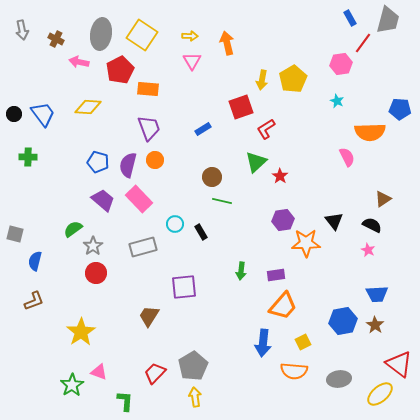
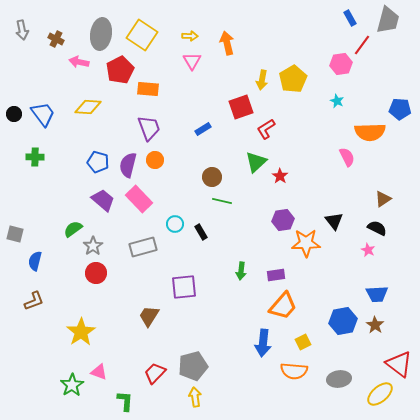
red line at (363, 43): moved 1 px left, 2 px down
green cross at (28, 157): moved 7 px right
black semicircle at (372, 225): moved 5 px right, 3 px down
gray pentagon at (193, 366): rotated 16 degrees clockwise
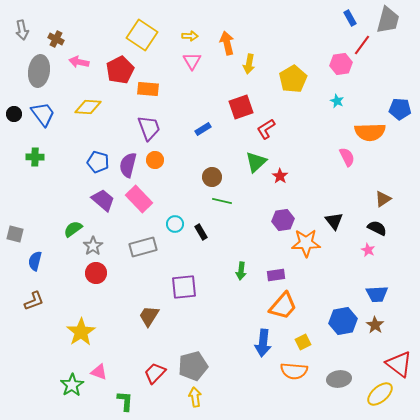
gray ellipse at (101, 34): moved 62 px left, 37 px down
yellow arrow at (262, 80): moved 13 px left, 16 px up
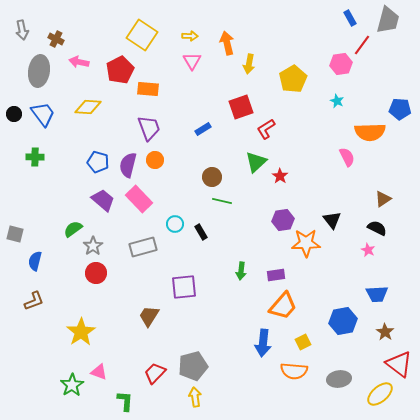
black triangle at (334, 221): moved 2 px left, 1 px up
brown star at (375, 325): moved 10 px right, 7 px down
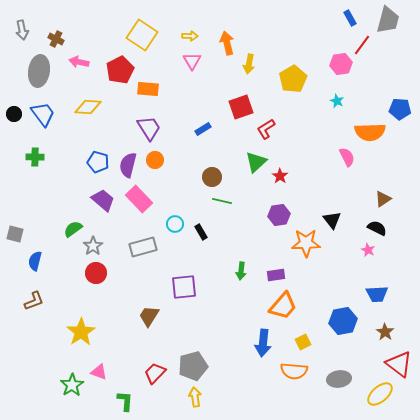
purple trapezoid at (149, 128): rotated 12 degrees counterclockwise
purple hexagon at (283, 220): moved 4 px left, 5 px up
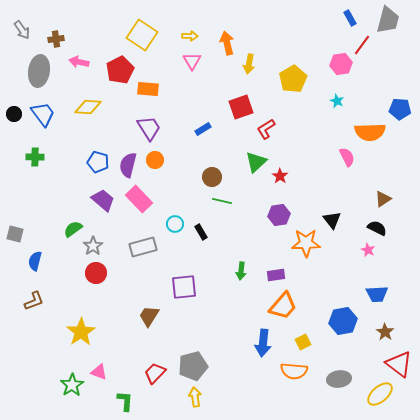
gray arrow at (22, 30): rotated 24 degrees counterclockwise
brown cross at (56, 39): rotated 35 degrees counterclockwise
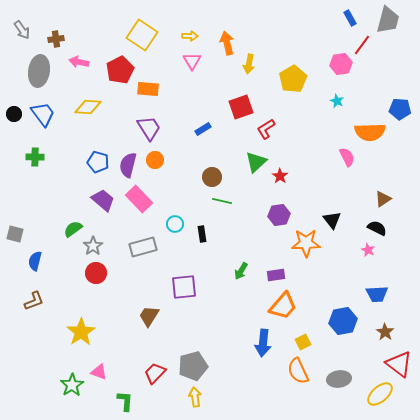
black rectangle at (201, 232): moved 1 px right, 2 px down; rotated 21 degrees clockwise
green arrow at (241, 271): rotated 24 degrees clockwise
orange semicircle at (294, 371): moved 4 px right; rotated 60 degrees clockwise
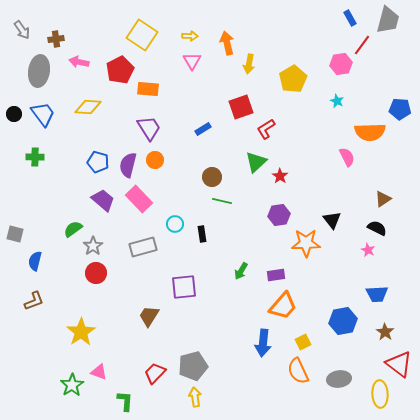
yellow ellipse at (380, 394): rotated 52 degrees counterclockwise
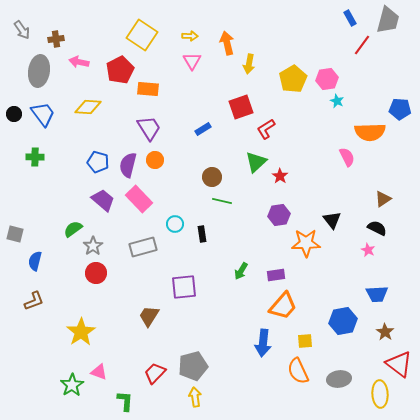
pink hexagon at (341, 64): moved 14 px left, 15 px down
yellow square at (303, 342): moved 2 px right, 1 px up; rotated 21 degrees clockwise
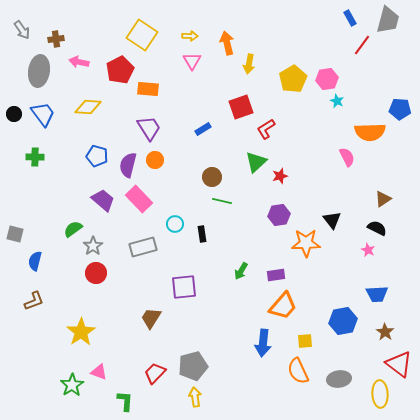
blue pentagon at (98, 162): moved 1 px left, 6 px up
red star at (280, 176): rotated 21 degrees clockwise
brown trapezoid at (149, 316): moved 2 px right, 2 px down
